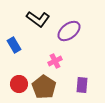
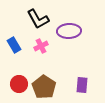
black L-shape: rotated 25 degrees clockwise
purple ellipse: rotated 35 degrees clockwise
pink cross: moved 14 px left, 15 px up
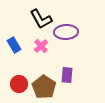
black L-shape: moved 3 px right
purple ellipse: moved 3 px left, 1 px down
pink cross: rotated 16 degrees counterclockwise
purple rectangle: moved 15 px left, 10 px up
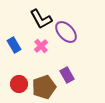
purple ellipse: rotated 50 degrees clockwise
purple rectangle: rotated 35 degrees counterclockwise
brown pentagon: rotated 20 degrees clockwise
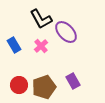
purple rectangle: moved 6 px right, 6 px down
red circle: moved 1 px down
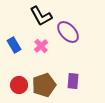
black L-shape: moved 3 px up
purple ellipse: moved 2 px right
purple rectangle: rotated 35 degrees clockwise
brown pentagon: moved 2 px up
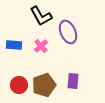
purple ellipse: rotated 20 degrees clockwise
blue rectangle: rotated 56 degrees counterclockwise
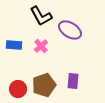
purple ellipse: moved 2 px right, 2 px up; rotated 35 degrees counterclockwise
red circle: moved 1 px left, 4 px down
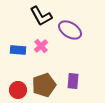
blue rectangle: moved 4 px right, 5 px down
red circle: moved 1 px down
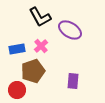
black L-shape: moved 1 px left, 1 px down
blue rectangle: moved 1 px left, 1 px up; rotated 14 degrees counterclockwise
brown pentagon: moved 11 px left, 14 px up
red circle: moved 1 px left
